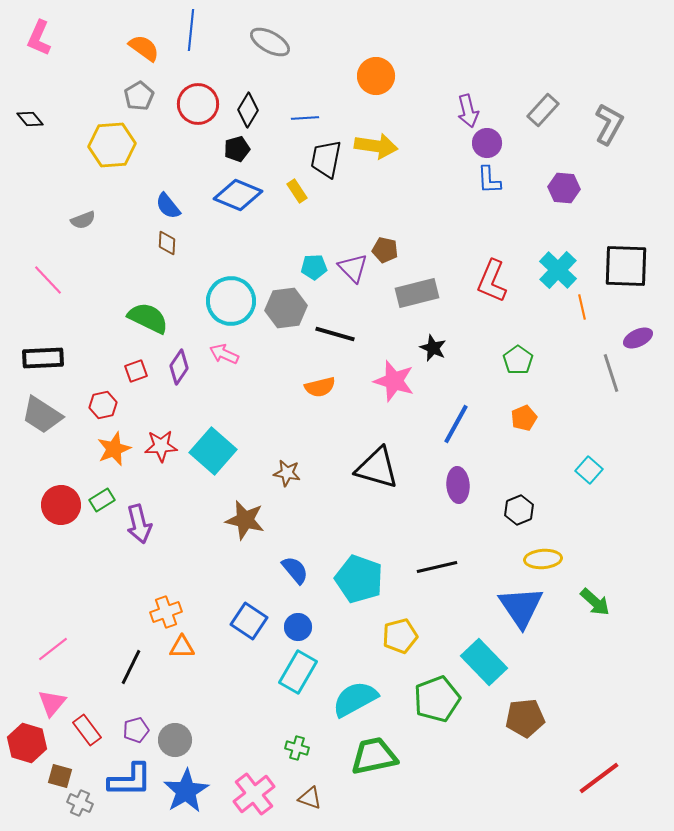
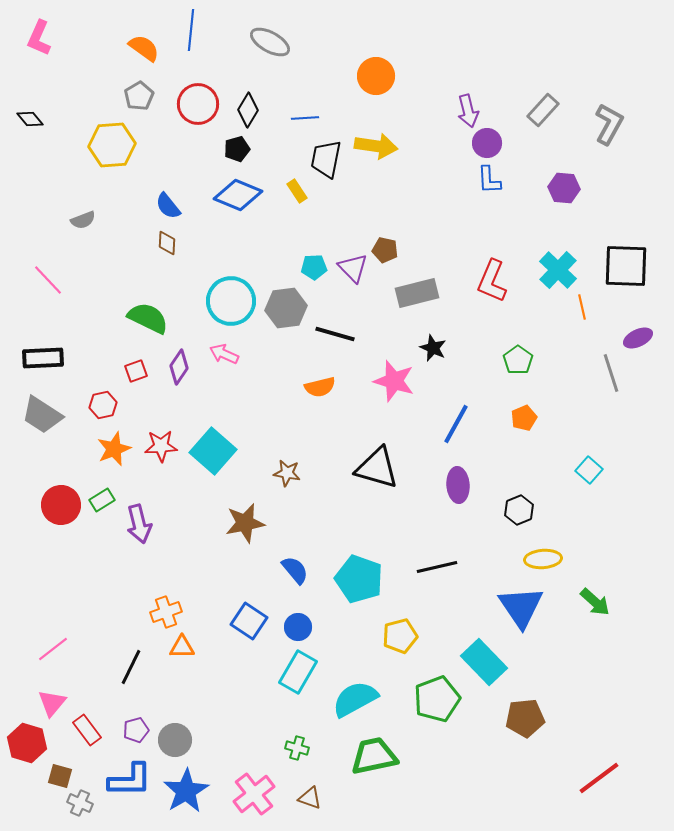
brown star at (245, 520): moved 3 px down; rotated 24 degrees counterclockwise
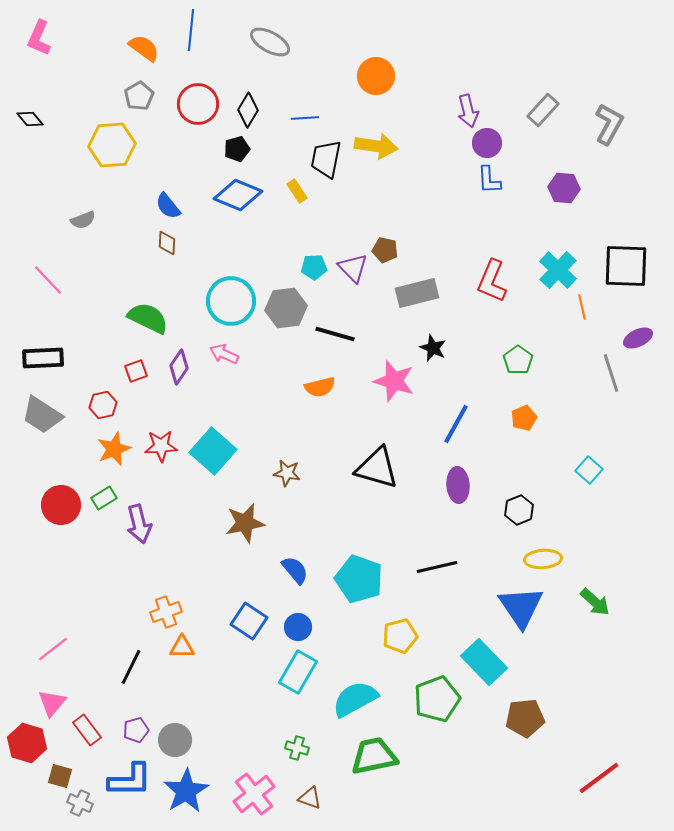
green rectangle at (102, 500): moved 2 px right, 2 px up
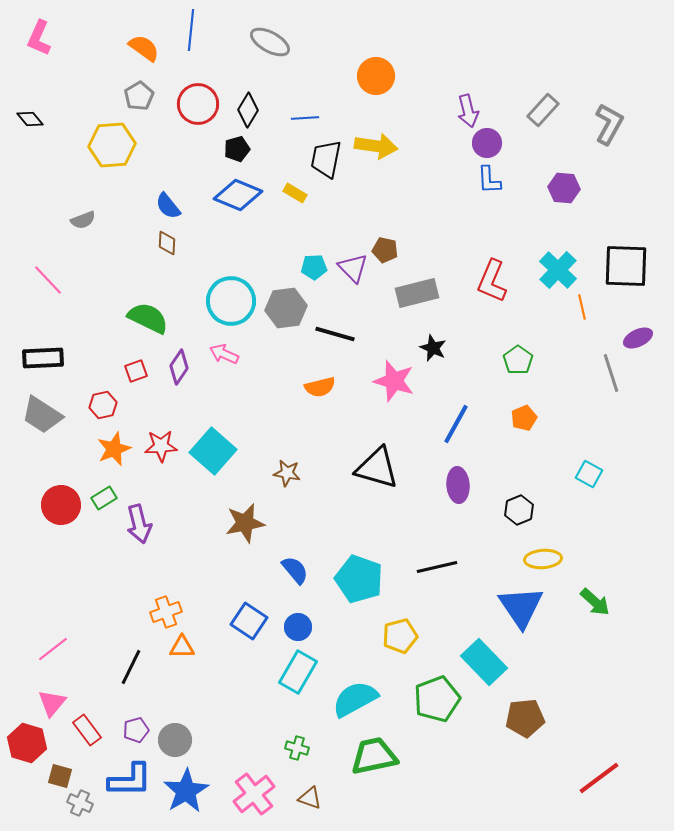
yellow rectangle at (297, 191): moved 2 px left, 2 px down; rotated 25 degrees counterclockwise
cyan square at (589, 470): moved 4 px down; rotated 12 degrees counterclockwise
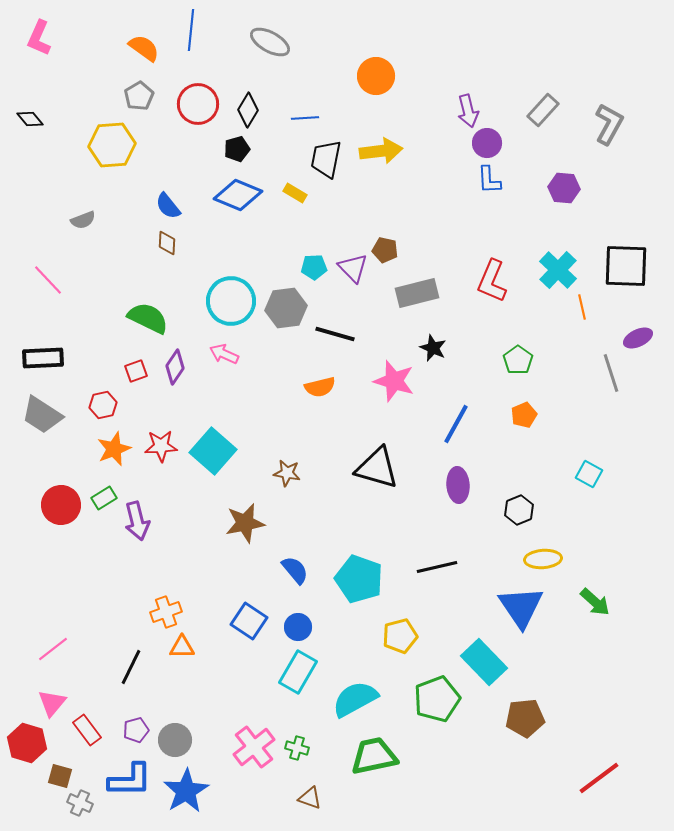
yellow arrow at (376, 146): moved 5 px right, 5 px down; rotated 15 degrees counterclockwise
purple diamond at (179, 367): moved 4 px left
orange pentagon at (524, 418): moved 3 px up
purple arrow at (139, 524): moved 2 px left, 3 px up
pink cross at (254, 794): moved 47 px up
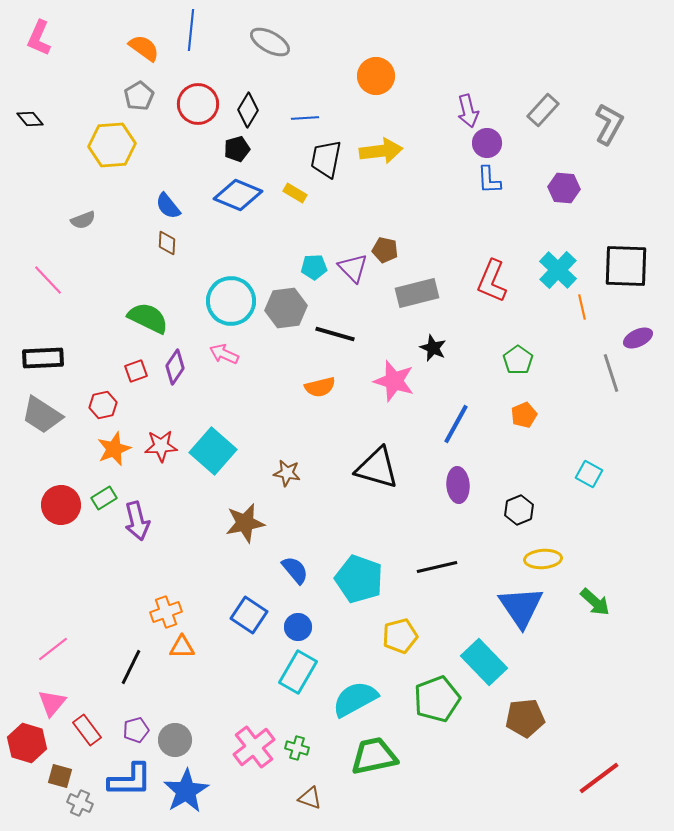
blue square at (249, 621): moved 6 px up
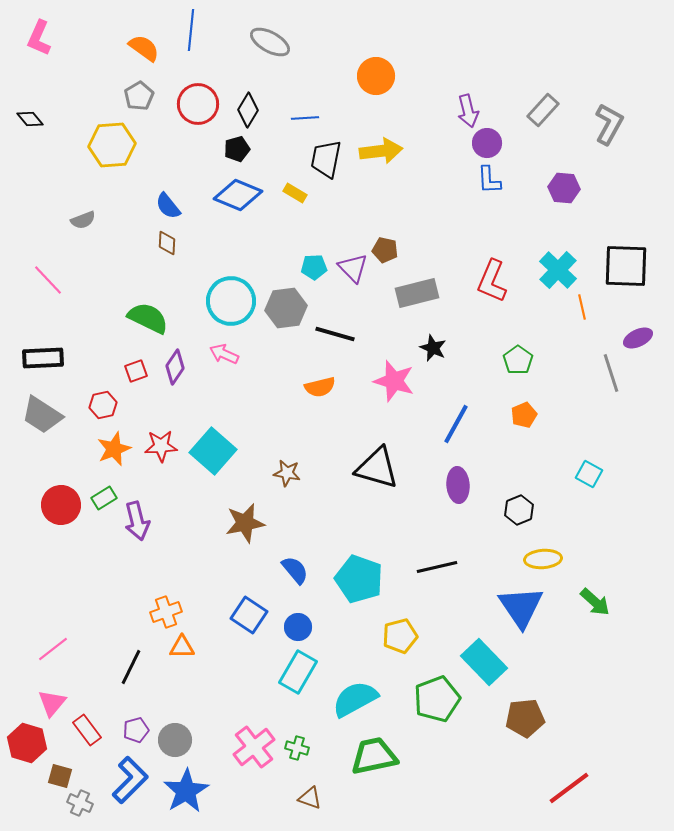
red line at (599, 778): moved 30 px left, 10 px down
blue L-shape at (130, 780): rotated 45 degrees counterclockwise
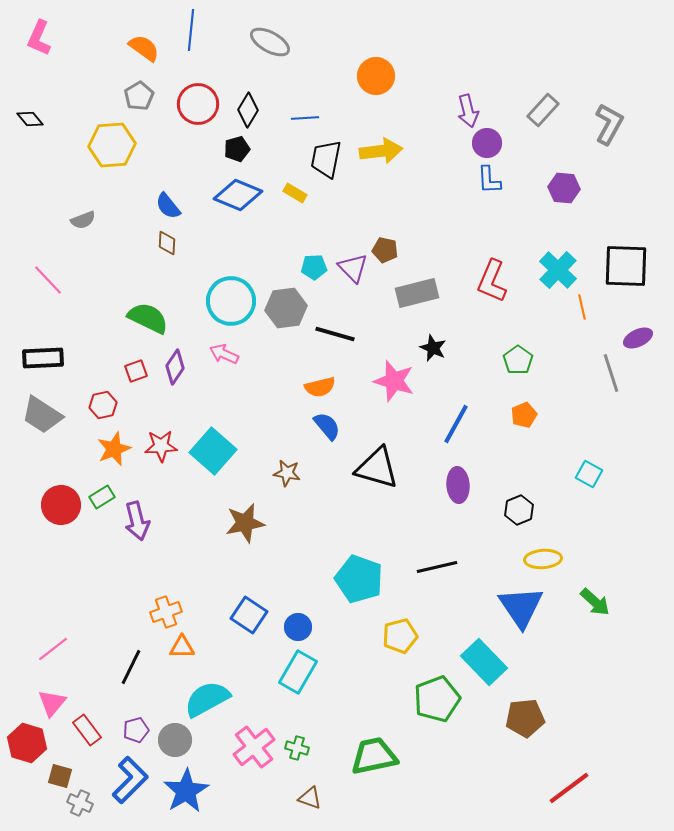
green rectangle at (104, 498): moved 2 px left, 1 px up
blue semicircle at (295, 570): moved 32 px right, 144 px up
cyan semicircle at (355, 699): moved 148 px left
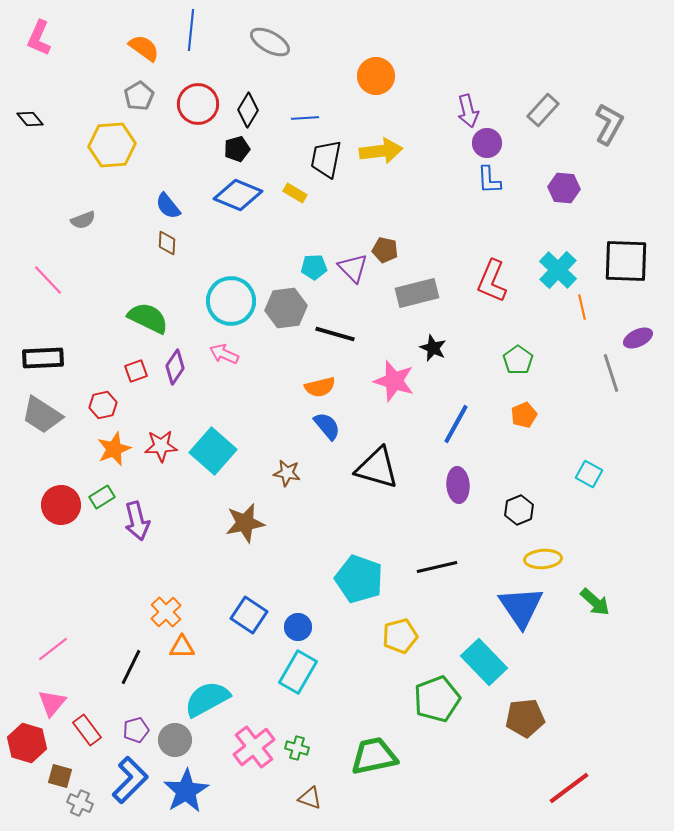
black square at (626, 266): moved 5 px up
orange cross at (166, 612): rotated 24 degrees counterclockwise
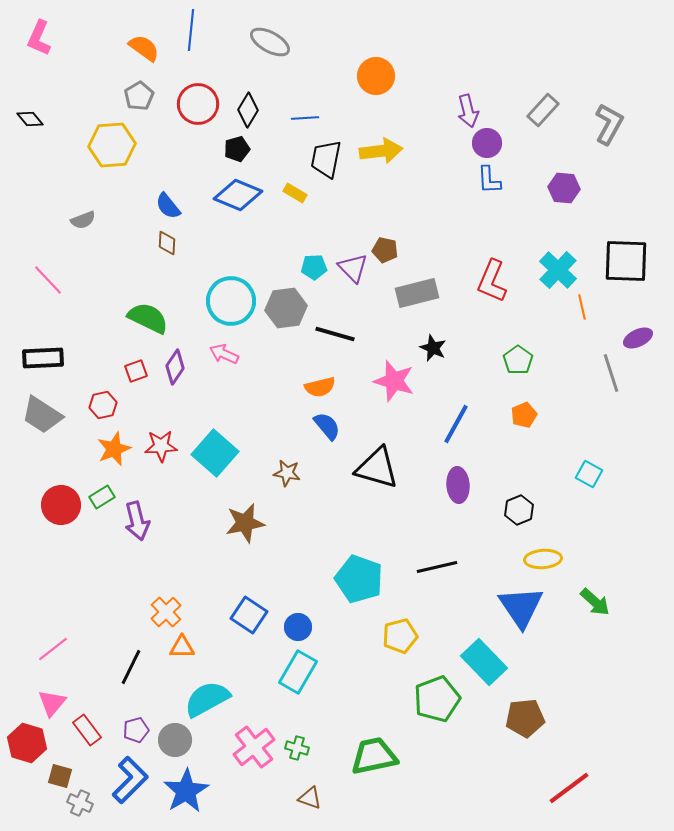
cyan square at (213, 451): moved 2 px right, 2 px down
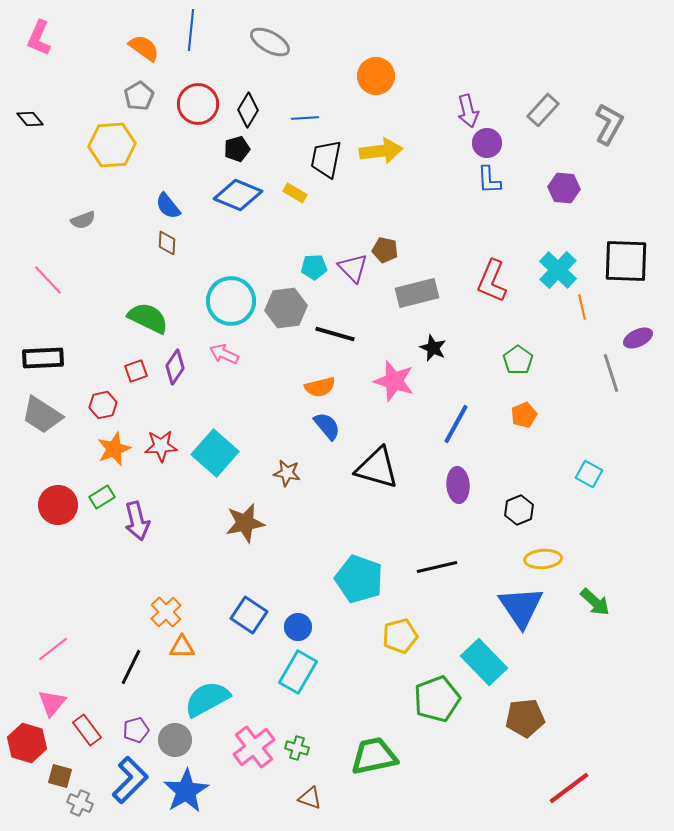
red circle at (61, 505): moved 3 px left
